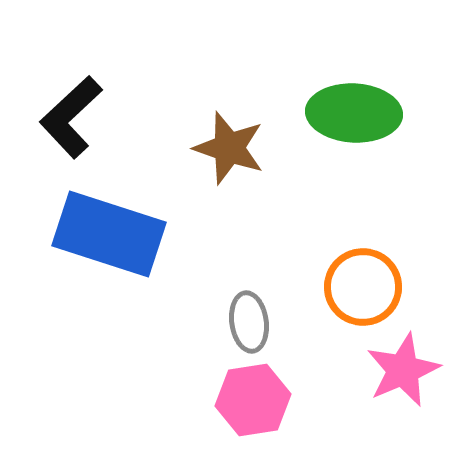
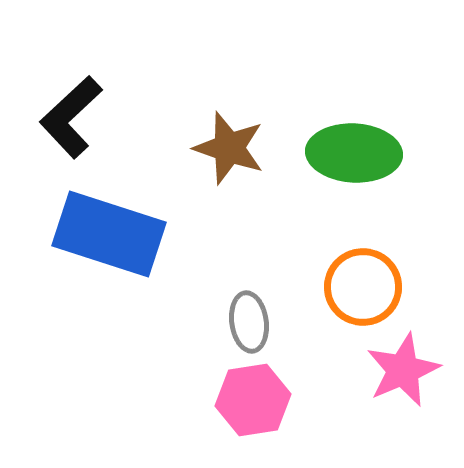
green ellipse: moved 40 px down
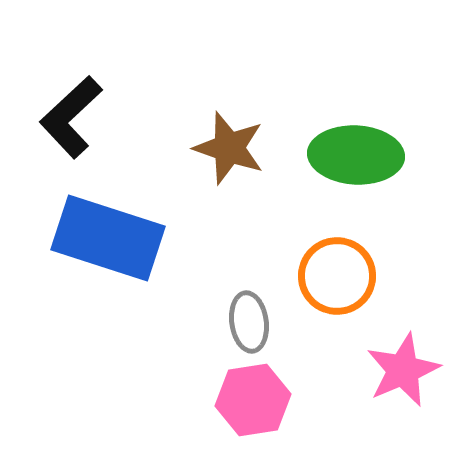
green ellipse: moved 2 px right, 2 px down
blue rectangle: moved 1 px left, 4 px down
orange circle: moved 26 px left, 11 px up
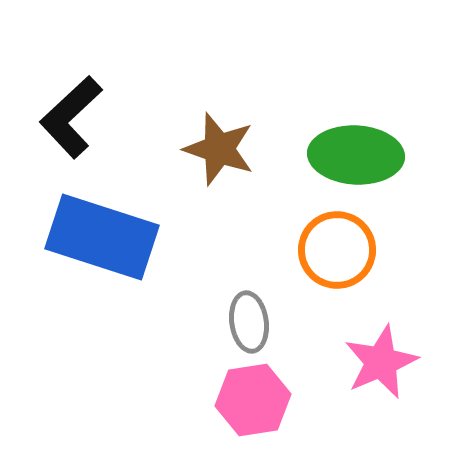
brown star: moved 10 px left, 1 px down
blue rectangle: moved 6 px left, 1 px up
orange circle: moved 26 px up
pink star: moved 22 px left, 8 px up
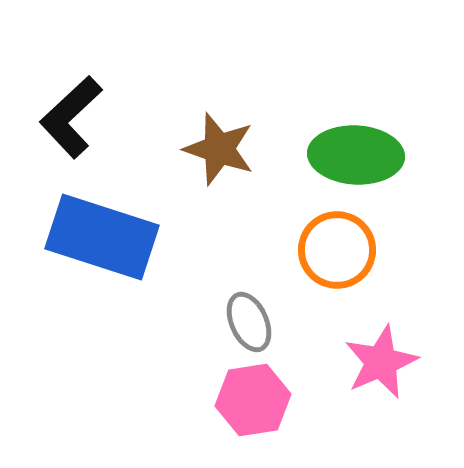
gray ellipse: rotated 16 degrees counterclockwise
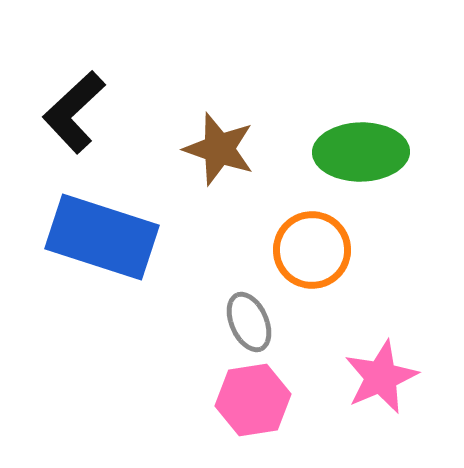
black L-shape: moved 3 px right, 5 px up
green ellipse: moved 5 px right, 3 px up; rotated 4 degrees counterclockwise
orange circle: moved 25 px left
pink star: moved 15 px down
